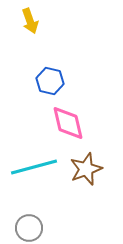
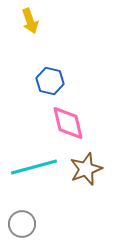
gray circle: moved 7 px left, 4 px up
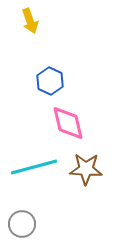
blue hexagon: rotated 12 degrees clockwise
brown star: rotated 24 degrees clockwise
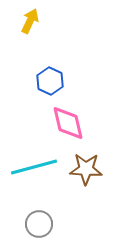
yellow arrow: rotated 135 degrees counterclockwise
gray circle: moved 17 px right
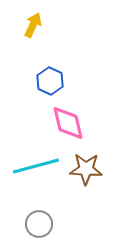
yellow arrow: moved 3 px right, 4 px down
cyan line: moved 2 px right, 1 px up
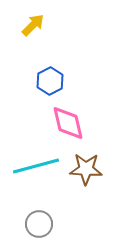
yellow arrow: rotated 20 degrees clockwise
blue hexagon: rotated 8 degrees clockwise
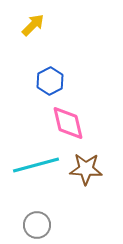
cyan line: moved 1 px up
gray circle: moved 2 px left, 1 px down
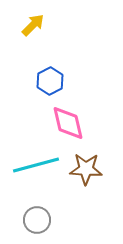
gray circle: moved 5 px up
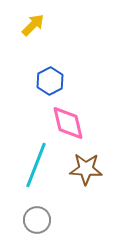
cyan line: rotated 54 degrees counterclockwise
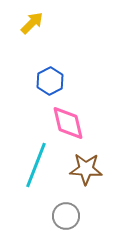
yellow arrow: moved 1 px left, 2 px up
gray circle: moved 29 px right, 4 px up
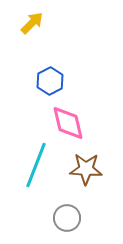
gray circle: moved 1 px right, 2 px down
